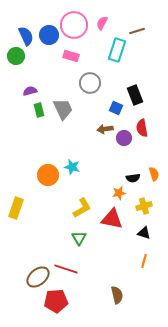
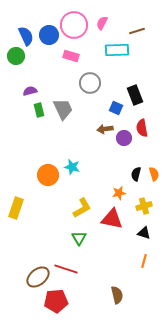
cyan rectangle: rotated 70 degrees clockwise
black semicircle: moved 3 px right, 4 px up; rotated 112 degrees clockwise
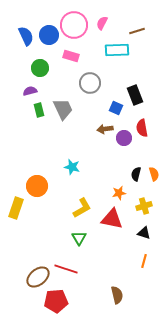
green circle: moved 24 px right, 12 px down
orange circle: moved 11 px left, 11 px down
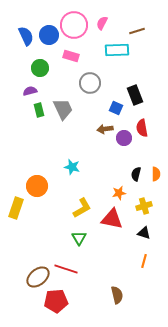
orange semicircle: moved 2 px right; rotated 16 degrees clockwise
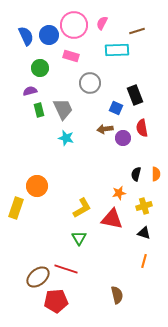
purple circle: moved 1 px left
cyan star: moved 6 px left, 29 px up
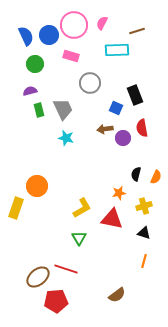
green circle: moved 5 px left, 4 px up
orange semicircle: moved 3 px down; rotated 24 degrees clockwise
brown semicircle: rotated 66 degrees clockwise
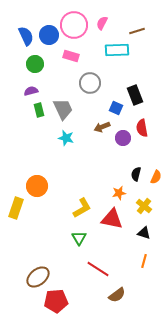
purple semicircle: moved 1 px right
brown arrow: moved 3 px left, 2 px up; rotated 14 degrees counterclockwise
yellow cross: rotated 35 degrees counterclockwise
red line: moved 32 px right; rotated 15 degrees clockwise
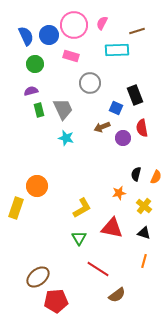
red triangle: moved 9 px down
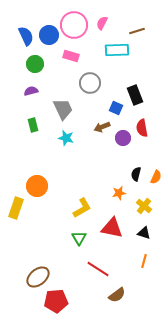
green rectangle: moved 6 px left, 15 px down
